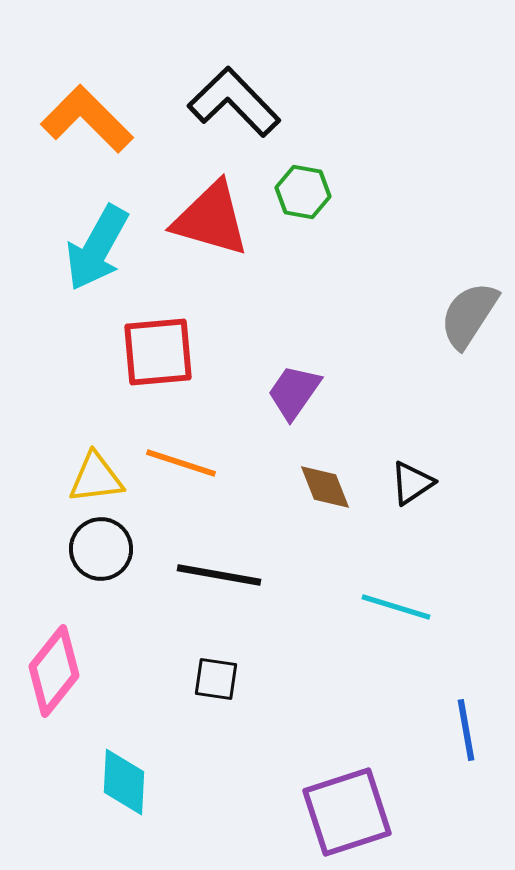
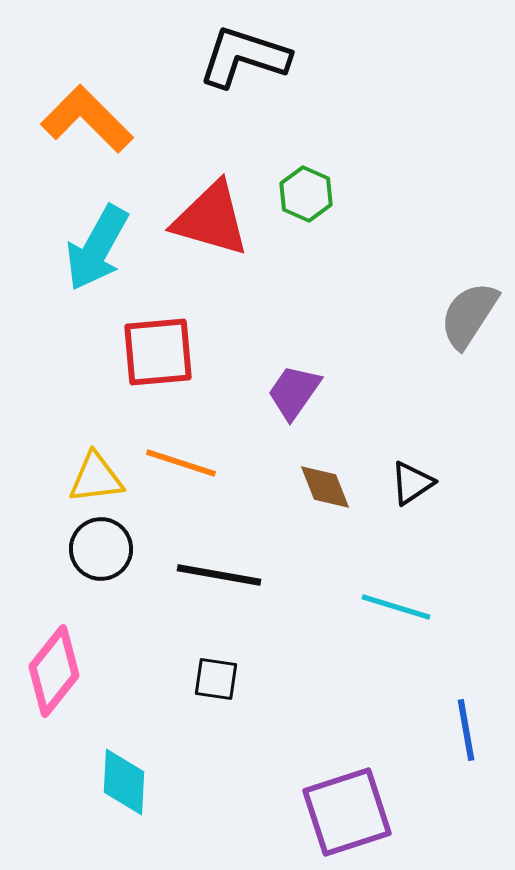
black L-shape: moved 10 px right, 45 px up; rotated 28 degrees counterclockwise
green hexagon: moved 3 px right, 2 px down; rotated 14 degrees clockwise
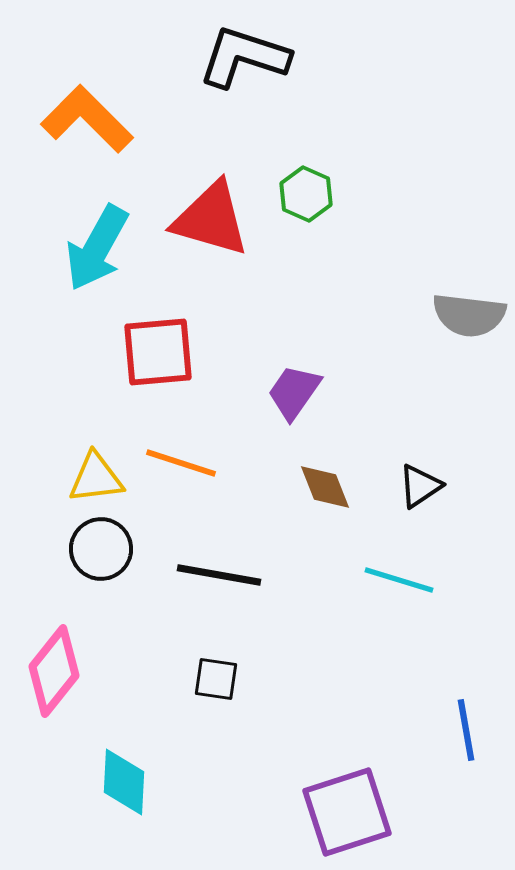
gray semicircle: rotated 116 degrees counterclockwise
black triangle: moved 8 px right, 3 px down
cyan line: moved 3 px right, 27 px up
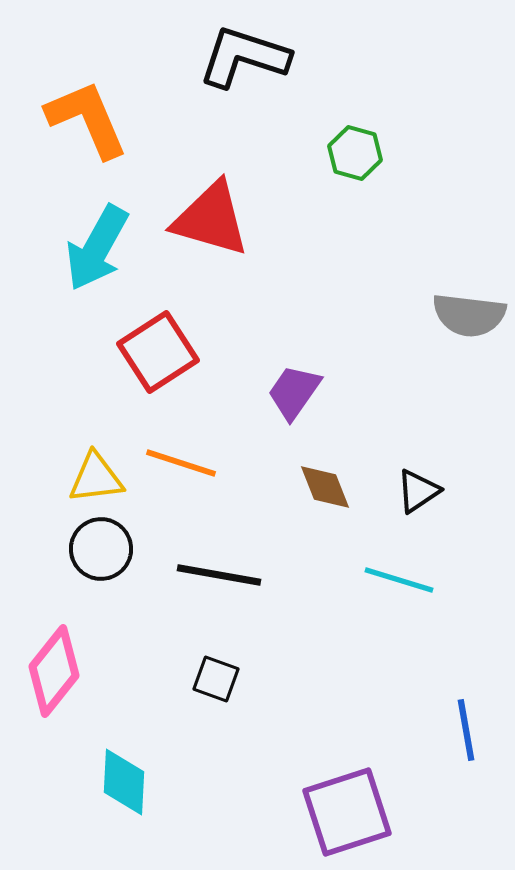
orange L-shape: rotated 22 degrees clockwise
green hexagon: moved 49 px right, 41 px up; rotated 8 degrees counterclockwise
red square: rotated 28 degrees counterclockwise
black triangle: moved 2 px left, 5 px down
black square: rotated 12 degrees clockwise
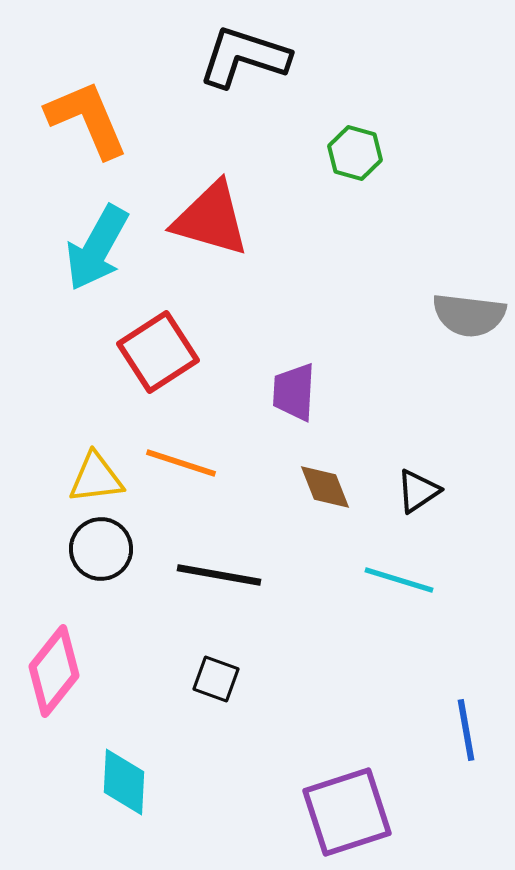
purple trapezoid: rotated 32 degrees counterclockwise
